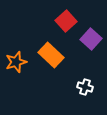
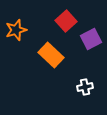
purple square: rotated 20 degrees clockwise
orange star: moved 32 px up
white cross: rotated 28 degrees counterclockwise
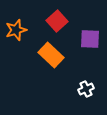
red square: moved 9 px left
purple square: moved 1 px left; rotated 30 degrees clockwise
white cross: moved 1 px right, 2 px down; rotated 14 degrees counterclockwise
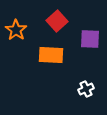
orange star: rotated 20 degrees counterclockwise
orange rectangle: rotated 40 degrees counterclockwise
